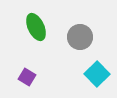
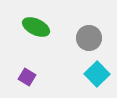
green ellipse: rotated 40 degrees counterclockwise
gray circle: moved 9 px right, 1 px down
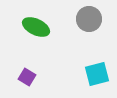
gray circle: moved 19 px up
cyan square: rotated 30 degrees clockwise
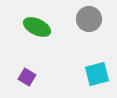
green ellipse: moved 1 px right
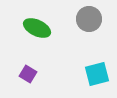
green ellipse: moved 1 px down
purple square: moved 1 px right, 3 px up
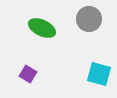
green ellipse: moved 5 px right
cyan square: moved 2 px right; rotated 30 degrees clockwise
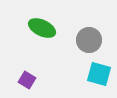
gray circle: moved 21 px down
purple square: moved 1 px left, 6 px down
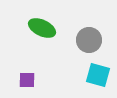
cyan square: moved 1 px left, 1 px down
purple square: rotated 30 degrees counterclockwise
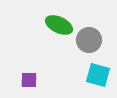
green ellipse: moved 17 px right, 3 px up
purple square: moved 2 px right
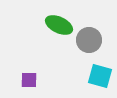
cyan square: moved 2 px right, 1 px down
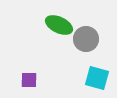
gray circle: moved 3 px left, 1 px up
cyan square: moved 3 px left, 2 px down
